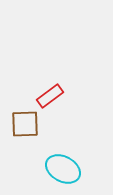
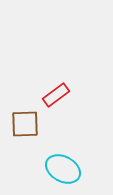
red rectangle: moved 6 px right, 1 px up
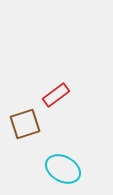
brown square: rotated 16 degrees counterclockwise
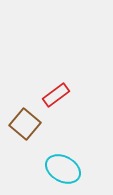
brown square: rotated 32 degrees counterclockwise
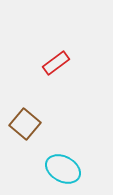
red rectangle: moved 32 px up
